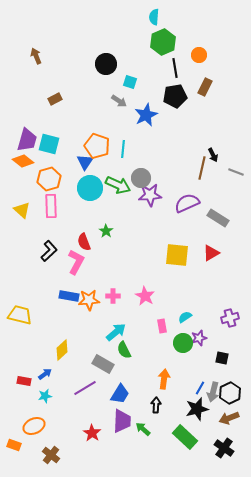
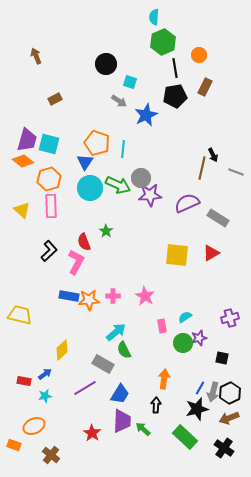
orange pentagon at (97, 146): moved 3 px up
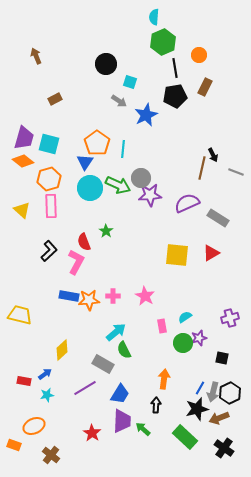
purple trapezoid at (27, 140): moved 3 px left, 2 px up
orange pentagon at (97, 143): rotated 15 degrees clockwise
cyan star at (45, 396): moved 2 px right, 1 px up
brown arrow at (229, 418): moved 10 px left
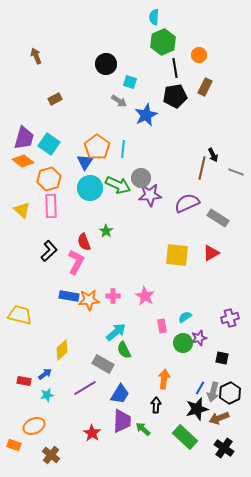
orange pentagon at (97, 143): moved 4 px down
cyan square at (49, 144): rotated 20 degrees clockwise
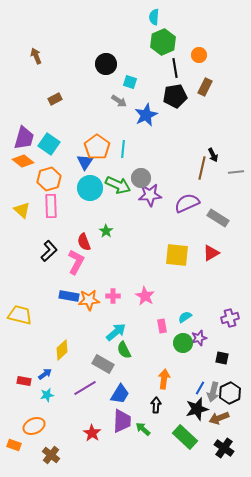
gray line at (236, 172): rotated 28 degrees counterclockwise
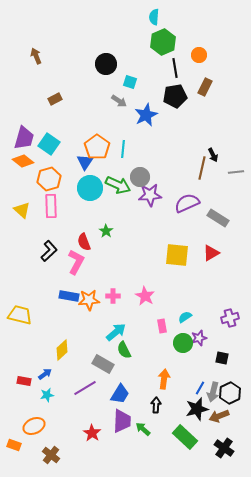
gray circle at (141, 178): moved 1 px left, 1 px up
brown arrow at (219, 418): moved 2 px up
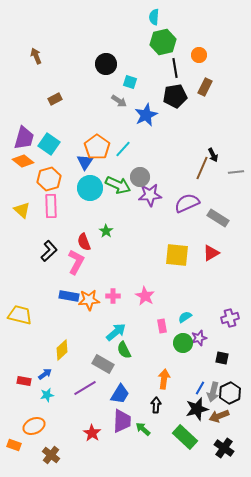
green hexagon at (163, 42): rotated 10 degrees clockwise
cyan line at (123, 149): rotated 36 degrees clockwise
brown line at (202, 168): rotated 10 degrees clockwise
